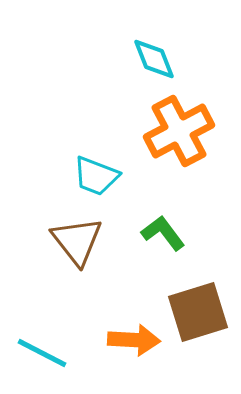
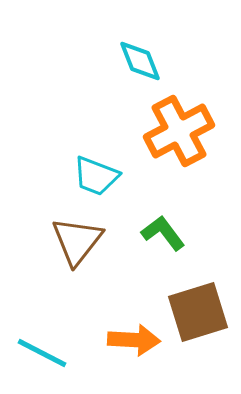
cyan diamond: moved 14 px left, 2 px down
brown triangle: rotated 16 degrees clockwise
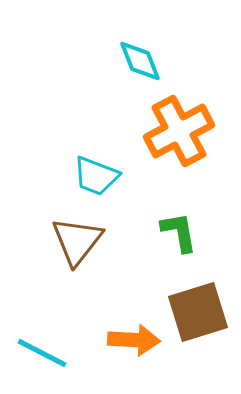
green L-shape: moved 16 px right, 1 px up; rotated 27 degrees clockwise
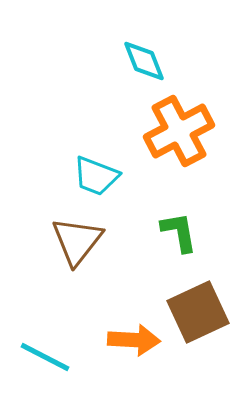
cyan diamond: moved 4 px right
brown square: rotated 8 degrees counterclockwise
cyan line: moved 3 px right, 4 px down
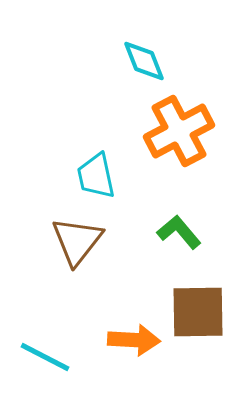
cyan trapezoid: rotated 57 degrees clockwise
green L-shape: rotated 30 degrees counterclockwise
brown square: rotated 24 degrees clockwise
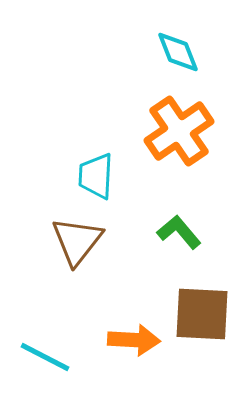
cyan diamond: moved 34 px right, 9 px up
orange cross: rotated 6 degrees counterclockwise
cyan trapezoid: rotated 15 degrees clockwise
brown square: moved 4 px right, 2 px down; rotated 4 degrees clockwise
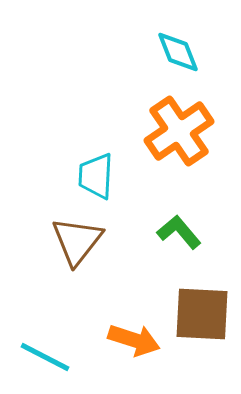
orange arrow: rotated 15 degrees clockwise
